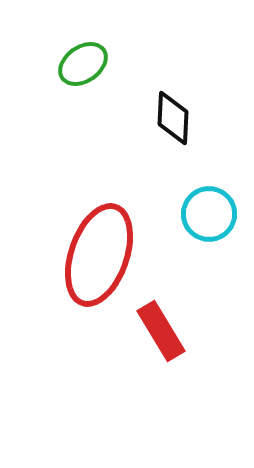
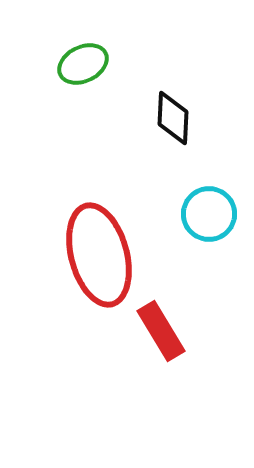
green ellipse: rotated 9 degrees clockwise
red ellipse: rotated 34 degrees counterclockwise
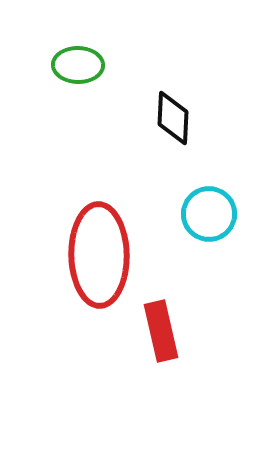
green ellipse: moved 5 px left, 1 px down; rotated 27 degrees clockwise
red ellipse: rotated 14 degrees clockwise
red rectangle: rotated 18 degrees clockwise
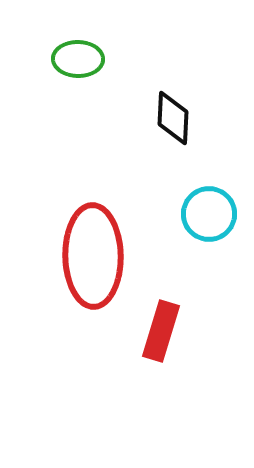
green ellipse: moved 6 px up
red ellipse: moved 6 px left, 1 px down
red rectangle: rotated 30 degrees clockwise
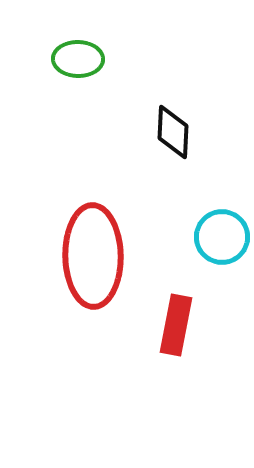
black diamond: moved 14 px down
cyan circle: moved 13 px right, 23 px down
red rectangle: moved 15 px right, 6 px up; rotated 6 degrees counterclockwise
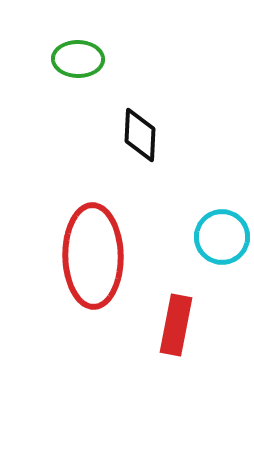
black diamond: moved 33 px left, 3 px down
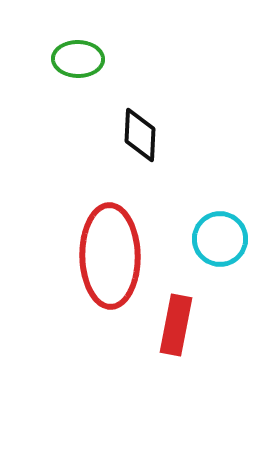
cyan circle: moved 2 px left, 2 px down
red ellipse: moved 17 px right
